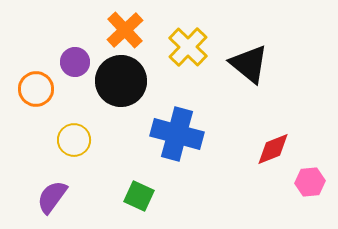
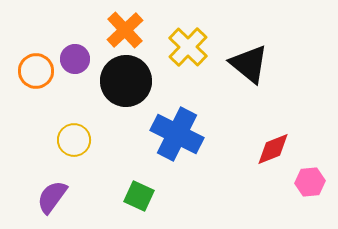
purple circle: moved 3 px up
black circle: moved 5 px right
orange circle: moved 18 px up
blue cross: rotated 12 degrees clockwise
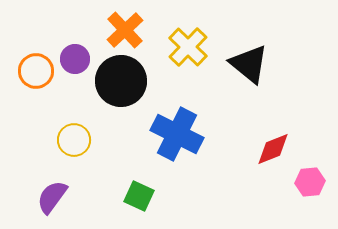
black circle: moved 5 px left
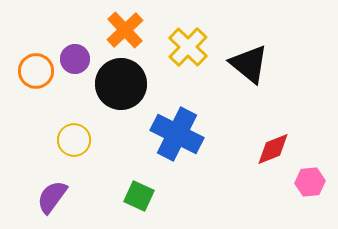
black circle: moved 3 px down
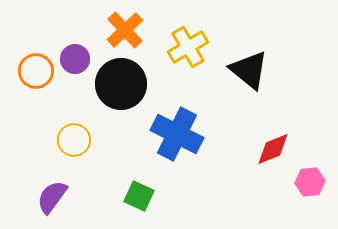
yellow cross: rotated 15 degrees clockwise
black triangle: moved 6 px down
